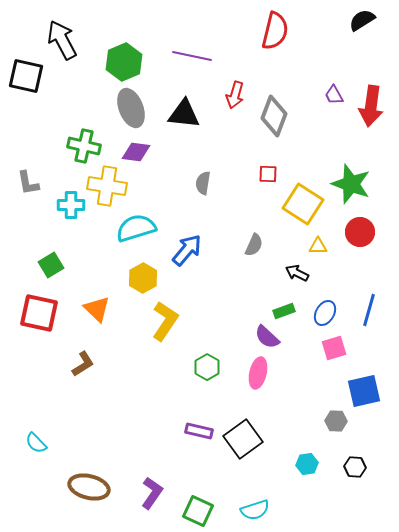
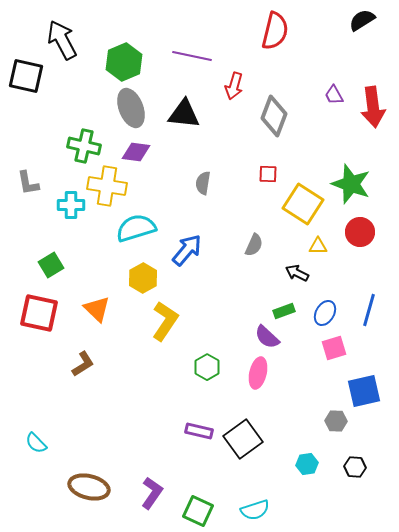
red arrow at (235, 95): moved 1 px left, 9 px up
red arrow at (371, 106): moved 2 px right, 1 px down; rotated 15 degrees counterclockwise
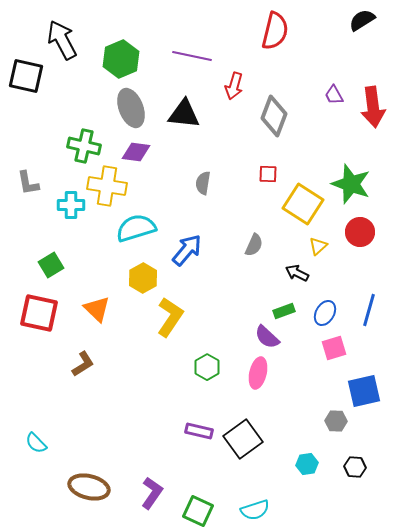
green hexagon at (124, 62): moved 3 px left, 3 px up
yellow triangle at (318, 246): rotated 42 degrees counterclockwise
yellow L-shape at (165, 321): moved 5 px right, 4 px up
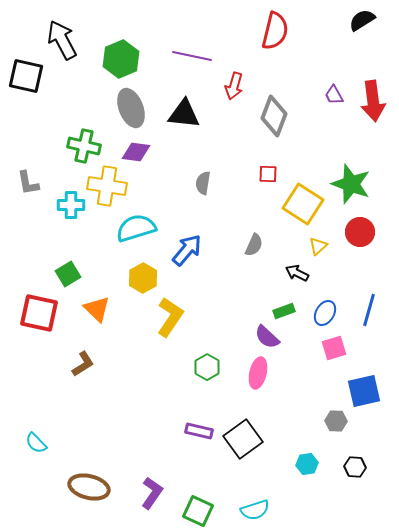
red arrow at (373, 107): moved 6 px up
green square at (51, 265): moved 17 px right, 9 px down
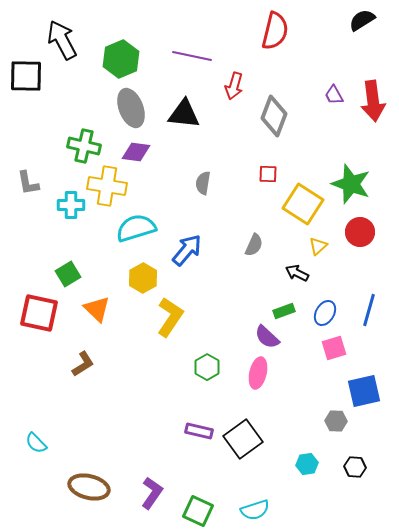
black square at (26, 76): rotated 12 degrees counterclockwise
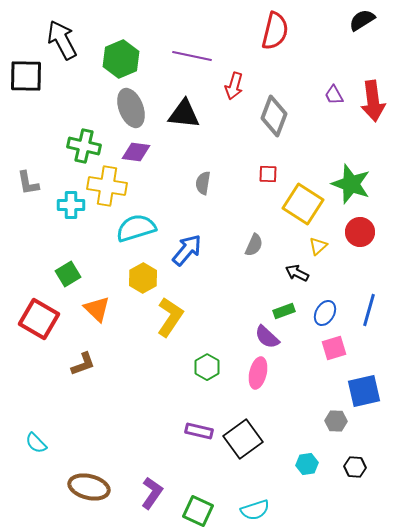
red square at (39, 313): moved 6 px down; rotated 18 degrees clockwise
brown L-shape at (83, 364): rotated 12 degrees clockwise
